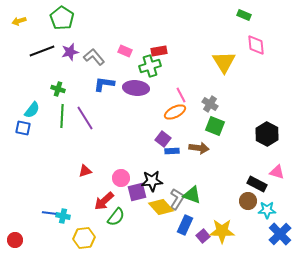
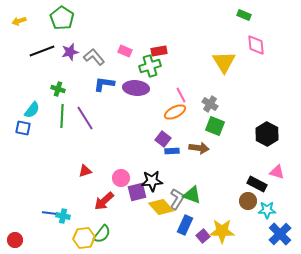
green semicircle at (116, 217): moved 14 px left, 17 px down
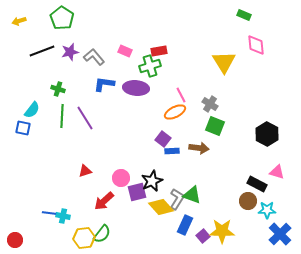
black star at (152, 181): rotated 20 degrees counterclockwise
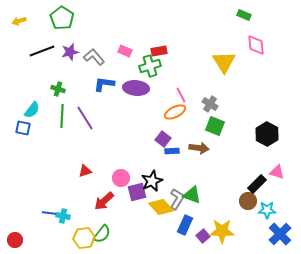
black rectangle at (257, 184): rotated 72 degrees counterclockwise
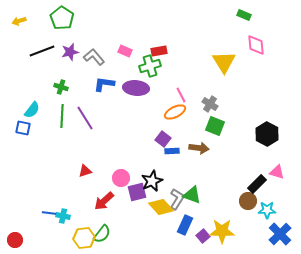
green cross at (58, 89): moved 3 px right, 2 px up
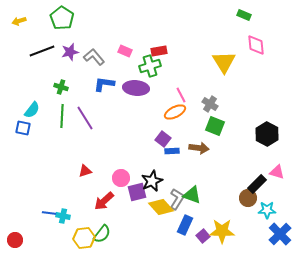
brown circle at (248, 201): moved 3 px up
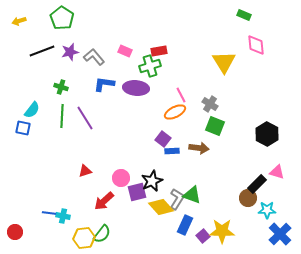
red circle at (15, 240): moved 8 px up
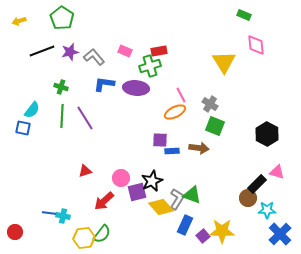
purple square at (163, 139): moved 3 px left, 1 px down; rotated 35 degrees counterclockwise
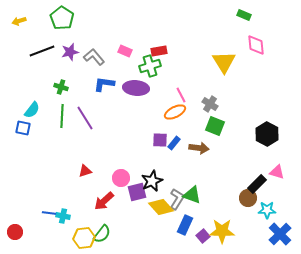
blue rectangle at (172, 151): moved 2 px right, 8 px up; rotated 48 degrees counterclockwise
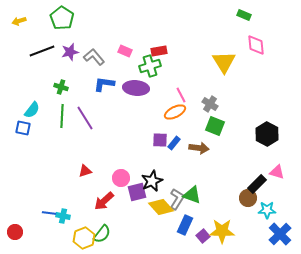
yellow hexagon at (84, 238): rotated 15 degrees counterclockwise
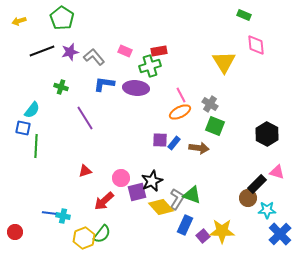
orange ellipse at (175, 112): moved 5 px right
green line at (62, 116): moved 26 px left, 30 px down
